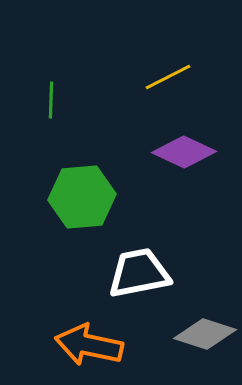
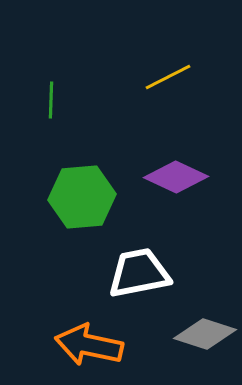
purple diamond: moved 8 px left, 25 px down
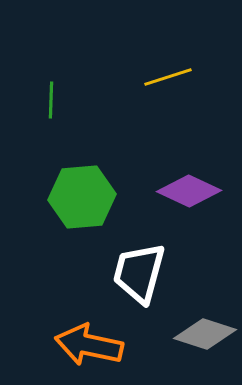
yellow line: rotated 9 degrees clockwise
purple diamond: moved 13 px right, 14 px down
white trapezoid: rotated 64 degrees counterclockwise
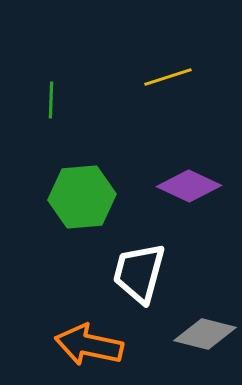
purple diamond: moved 5 px up
gray diamond: rotated 4 degrees counterclockwise
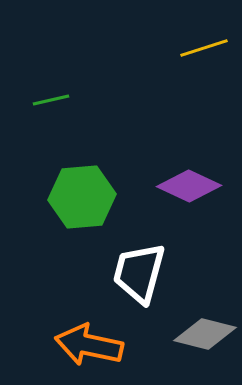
yellow line: moved 36 px right, 29 px up
green line: rotated 75 degrees clockwise
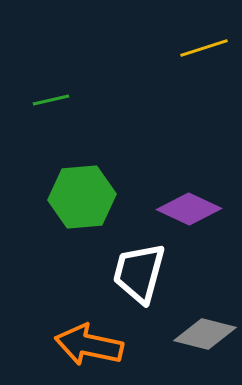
purple diamond: moved 23 px down
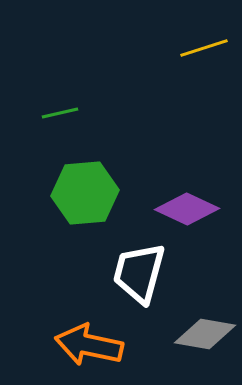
green line: moved 9 px right, 13 px down
green hexagon: moved 3 px right, 4 px up
purple diamond: moved 2 px left
gray diamond: rotated 4 degrees counterclockwise
